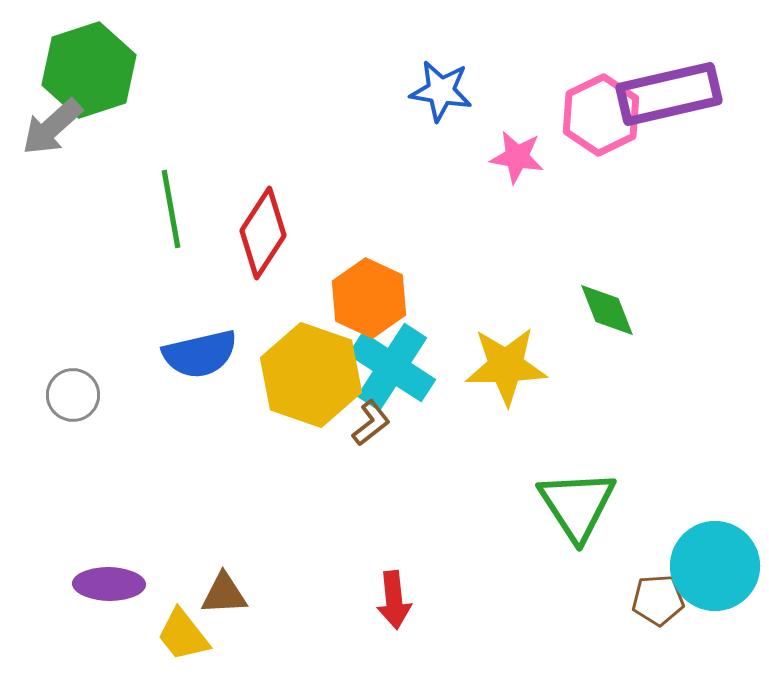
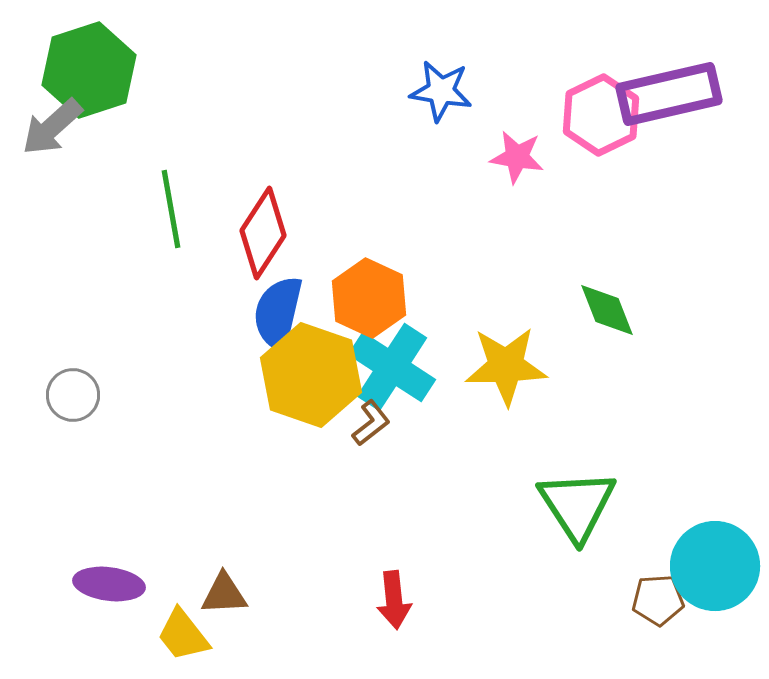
blue semicircle: moved 78 px right, 41 px up; rotated 116 degrees clockwise
purple ellipse: rotated 6 degrees clockwise
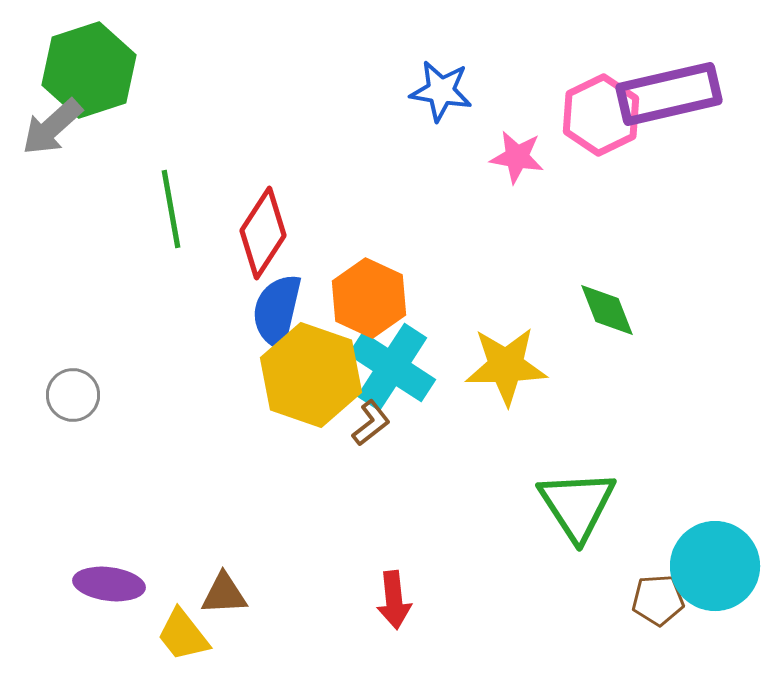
blue semicircle: moved 1 px left, 2 px up
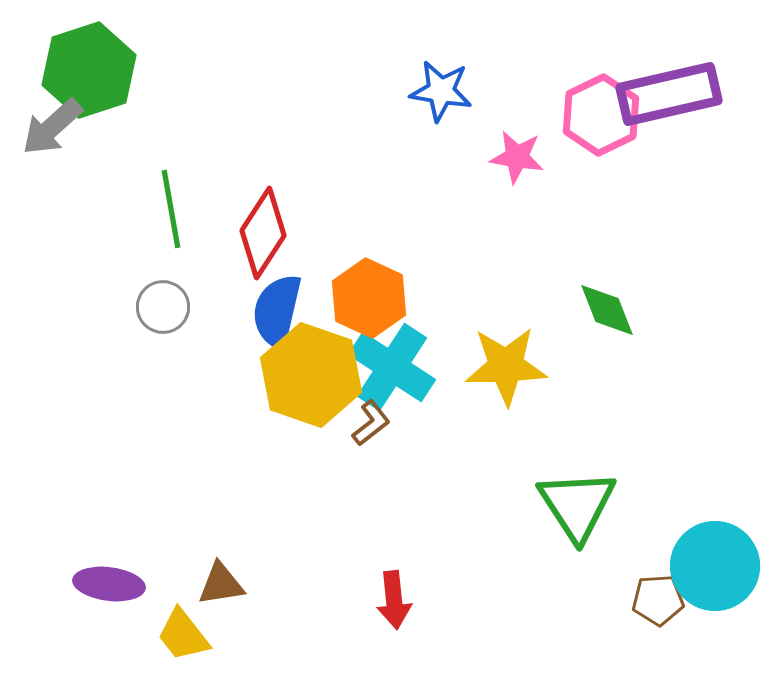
gray circle: moved 90 px right, 88 px up
brown triangle: moved 3 px left, 10 px up; rotated 6 degrees counterclockwise
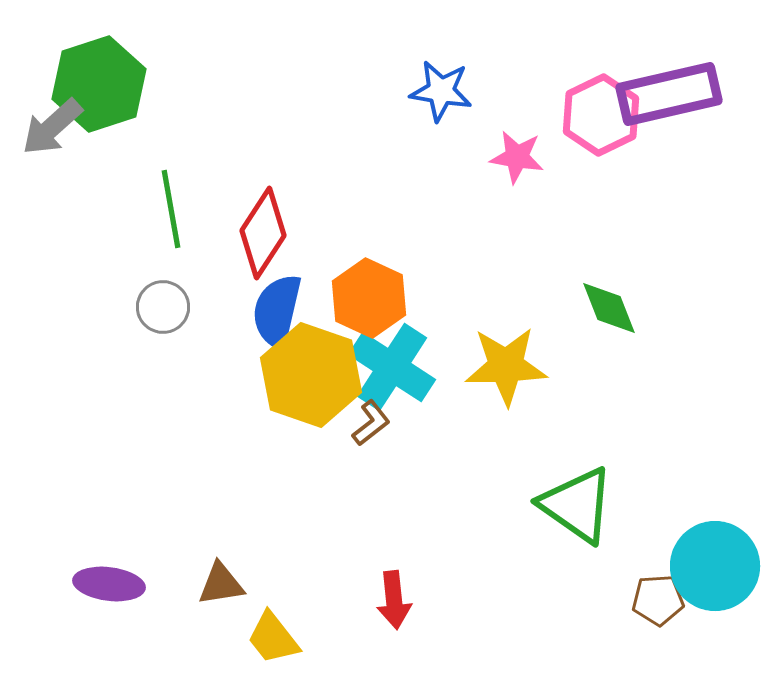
green hexagon: moved 10 px right, 14 px down
green diamond: moved 2 px right, 2 px up
green triangle: rotated 22 degrees counterclockwise
yellow trapezoid: moved 90 px right, 3 px down
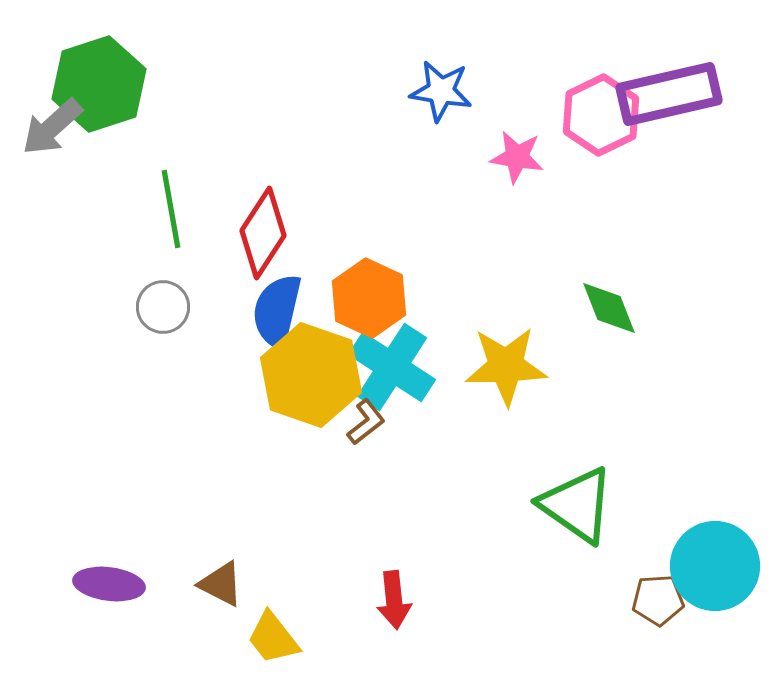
brown L-shape: moved 5 px left, 1 px up
brown triangle: rotated 36 degrees clockwise
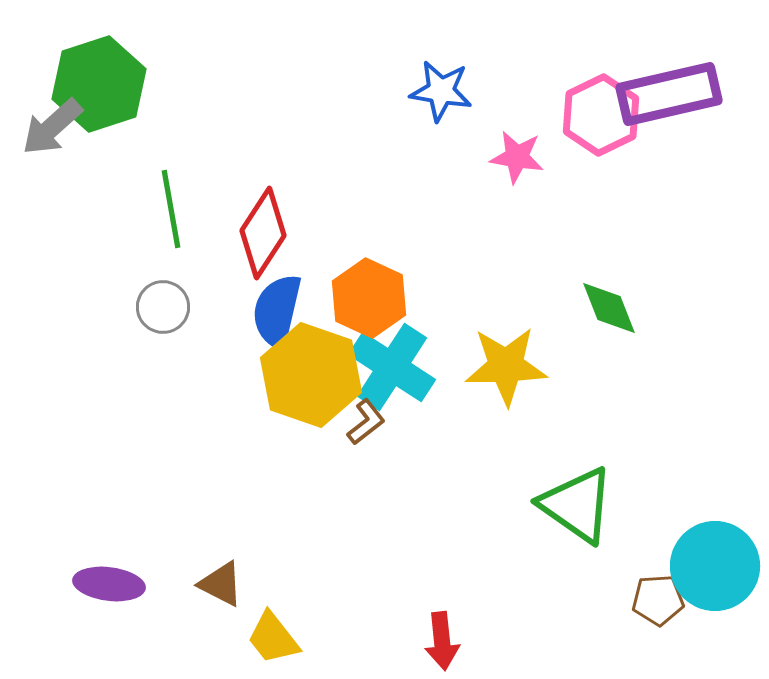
red arrow: moved 48 px right, 41 px down
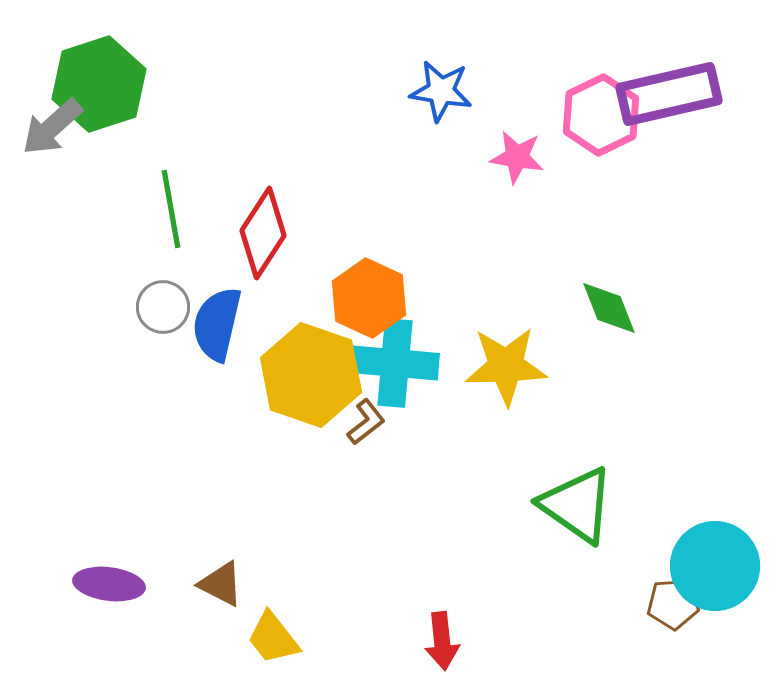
blue semicircle: moved 60 px left, 13 px down
cyan cross: moved 3 px right, 4 px up; rotated 28 degrees counterclockwise
brown pentagon: moved 15 px right, 4 px down
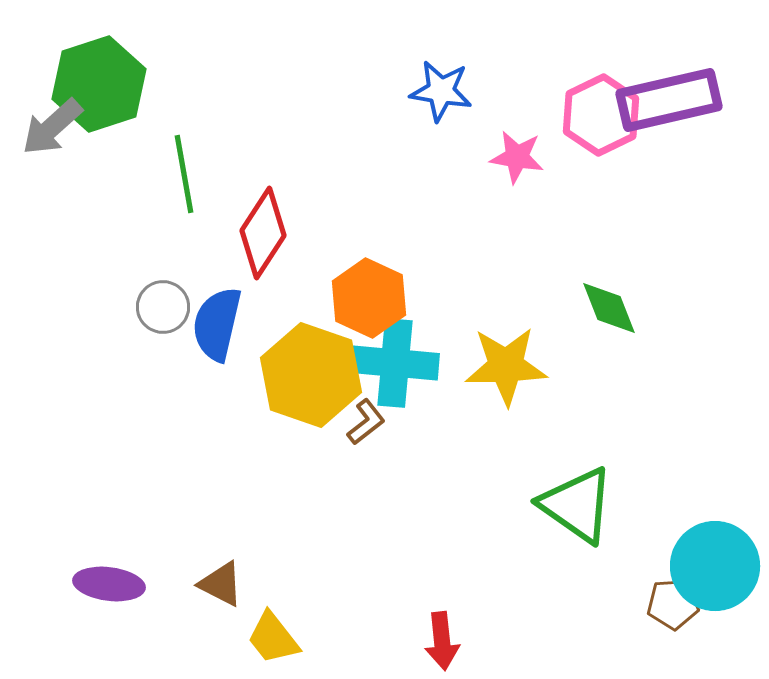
purple rectangle: moved 6 px down
green line: moved 13 px right, 35 px up
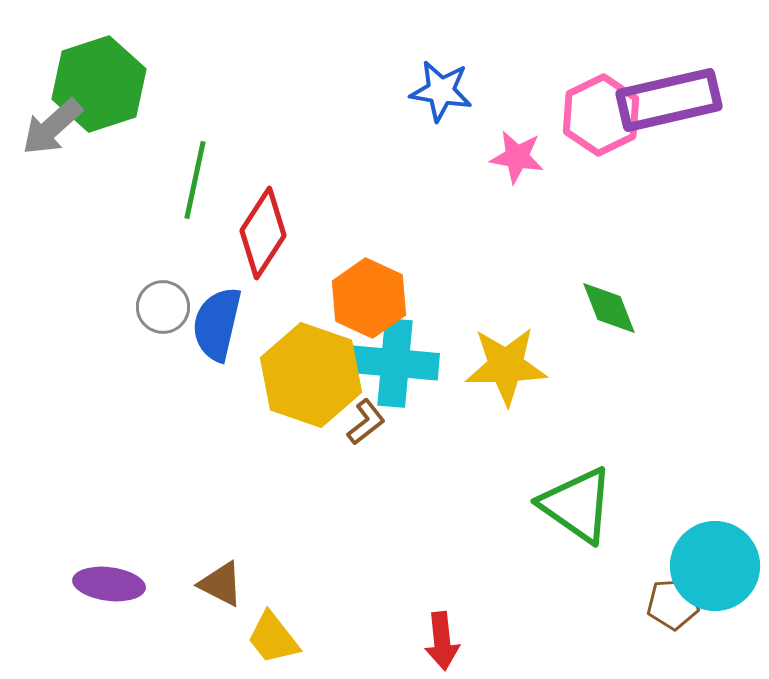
green line: moved 11 px right, 6 px down; rotated 22 degrees clockwise
